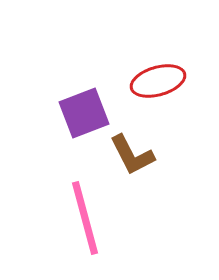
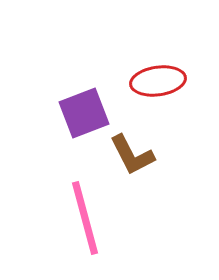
red ellipse: rotated 8 degrees clockwise
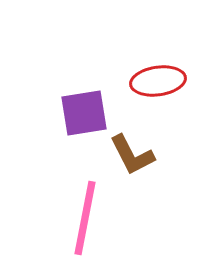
purple square: rotated 12 degrees clockwise
pink line: rotated 26 degrees clockwise
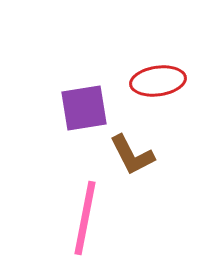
purple square: moved 5 px up
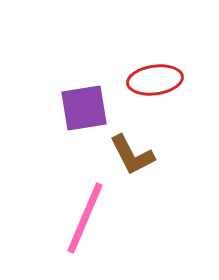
red ellipse: moved 3 px left, 1 px up
pink line: rotated 12 degrees clockwise
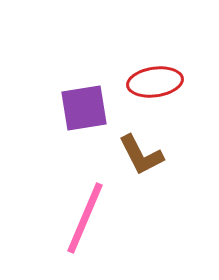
red ellipse: moved 2 px down
brown L-shape: moved 9 px right
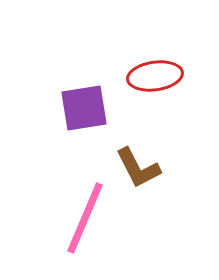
red ellipse: moved 6 px up
brown L-shape: moved 3 px left, 13 px down
